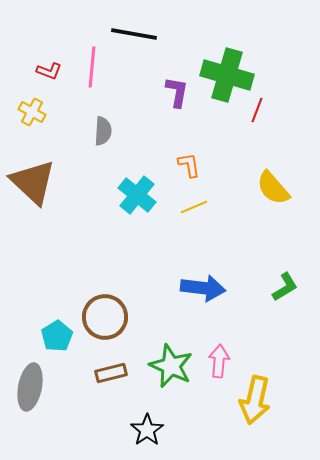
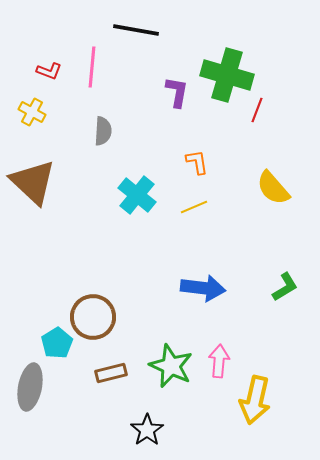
black line: moved 2 px right, 4 px up
orange L-shape: moved 8 px right, 3 px up
brown circle: moved 12 px left
cyan pentagon: moved 7 px down
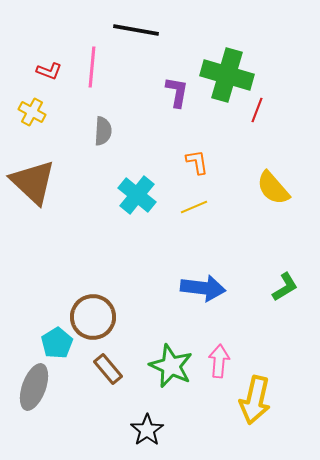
brown rectangle: moved 3 px left, 4 px up; rotated 64 degrees clockwise
gray ellipse: moved 4 px right; rotated 9 degrees clockwise
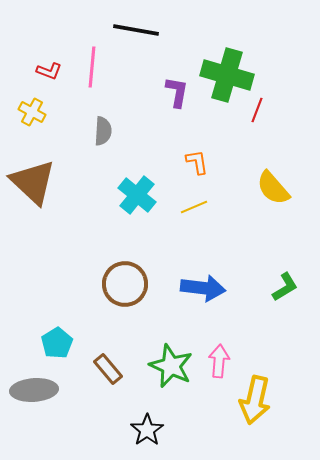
brown circle: moved 32 px right, 33 px up
gray ellipse: moved 3 px down; rotated 66 degrees clockwise
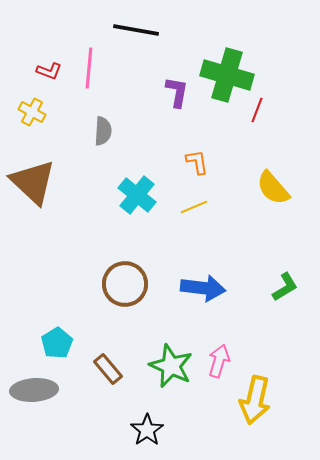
pink line: moved 3 px left, 1 px down
pink arrow: rotated 12 degrees clockwise
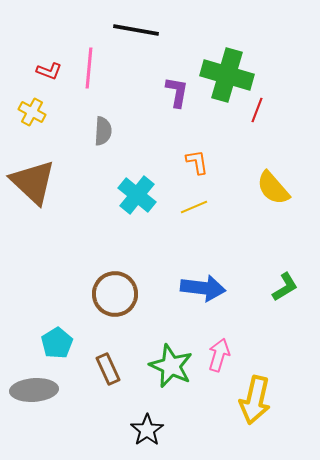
brown circle: moved 10 px left, 10 px down
pink arrow: moved 6 px up
brown rectangle: rotated 16 degrees clockwise
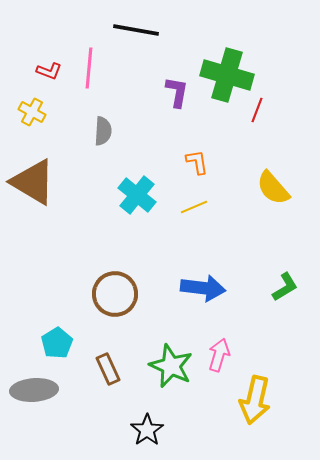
brown triangle: rotated 12 degrees counterclockwise
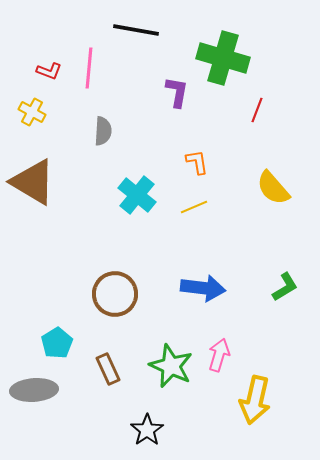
green cross: moved 4 px left, 17 px up
